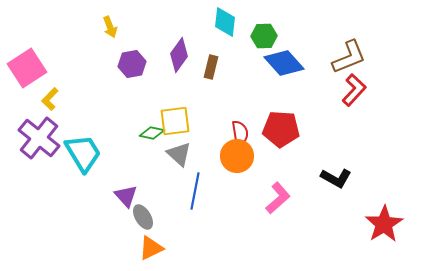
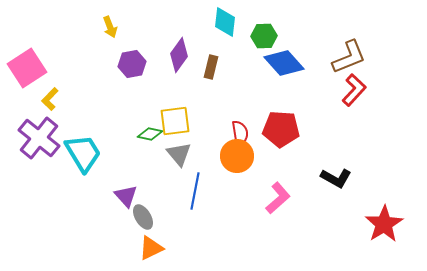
green diamond: moved 2 px left, 1 px down
gray triangle: rotated 8 degrees clockwise
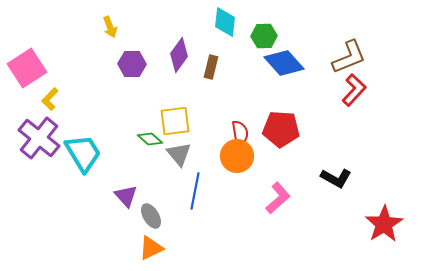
purple hexagon: rotated 12 degrees clockwise
green diamond: moved 5 px down; rotated 30 degrees clockwise
gray ellipse: moved 8 px right, 1 px up
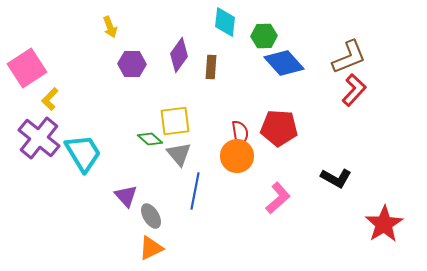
brown rectangle: rotated 10 degrees counterclockwise
red pentagon: moved 2 px left, 1 px up
